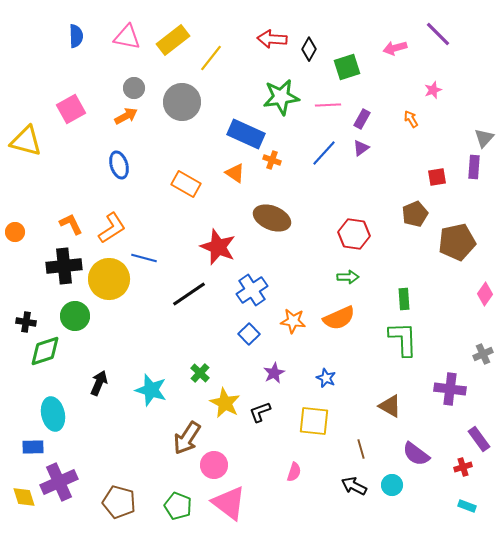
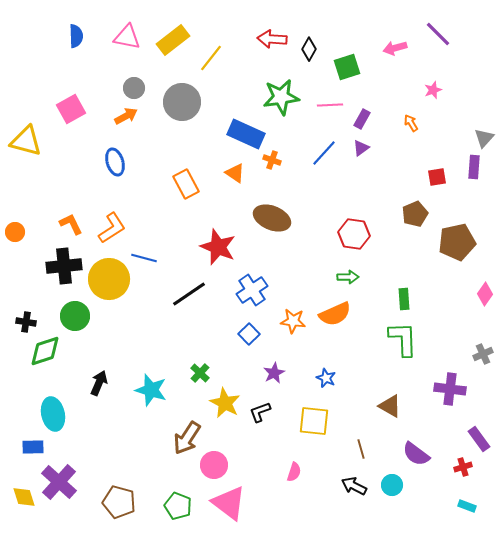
pink line at (328, 105): moved 2 px right
orange arrow at (411, 119): moved 4 px down
blue ellipse at (119, 165): moved 4 px left, 3 px up
orange rectangle at (186, 184): rotated 32 degrees clockwise
orange semicircle at (339, 318): moved 4 px left, 4 px up
purple cross at (59, 482): rotated 24 degrees counterclockwise
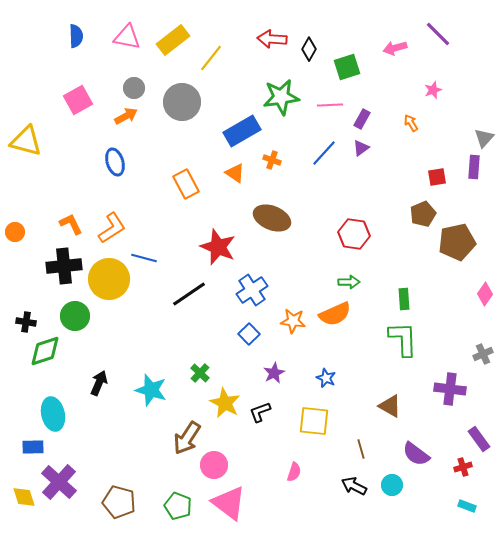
pink square at (71, 109): moved 7 px right, 9 px up
blue rectangle at (246, 134): moved 4 px left, 3 px up; rotated 54 degrees counterclockwise
brown pentagon at (415, 214): moved 8 px right
green arrow at (348, 277): moved 1 px right, 5 px down
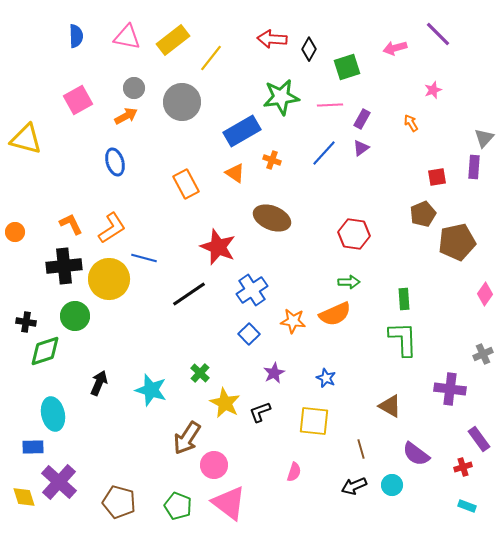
yellow triangle at (26, 141): moved 2 px up
black arrow at (354, 486): rotated 50 degrees counterclockwise
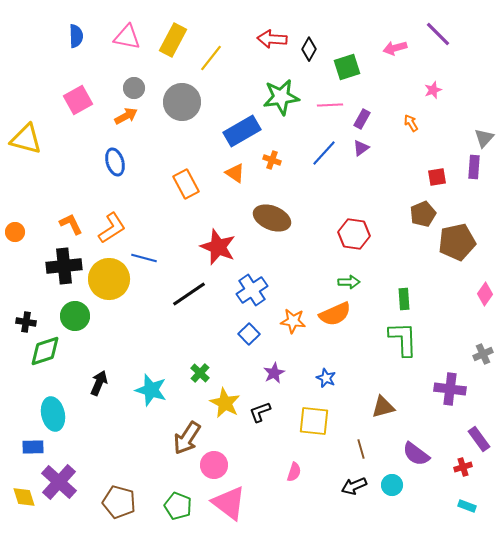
yellow rectangle at (173, 40): rotated 24 degrees counterclockwise
brown triangle at (390, 406): moved 7 px left, 1 px down; rotated 45 degrees counterclockwise
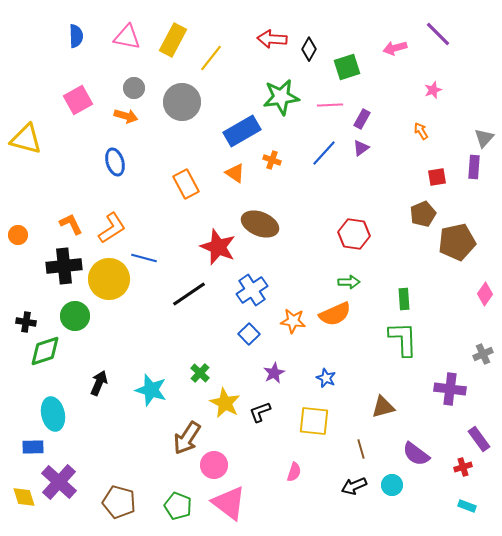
orange arrow at (126, 116): rotated 45 degrees clockwise
orange arrow at (411, 123): moved 10 px right, 8 px down
brown ellipse at (272, 218): moved 12 px left, 6 px down
orange circle at (15, 232): moved 3 px right, 3 px down
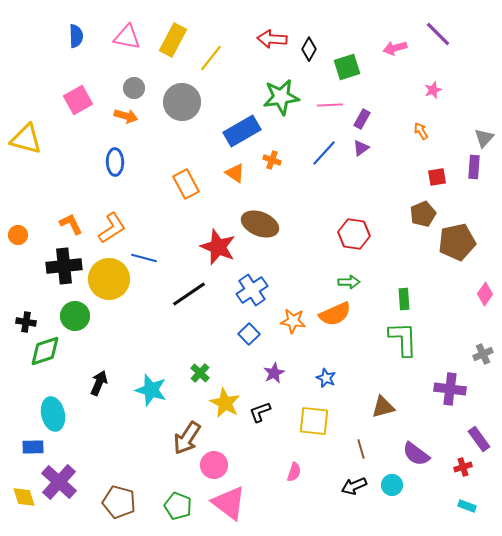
blue ellipse at (115, 162): rotated 16 degrees clockwise
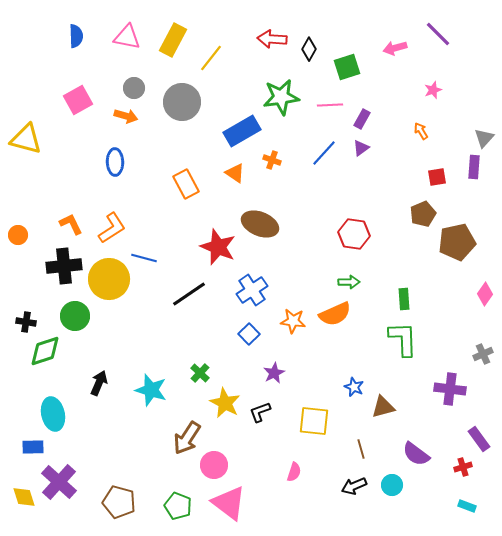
blue star at (326, 378): moved 28 px right, 9 px down
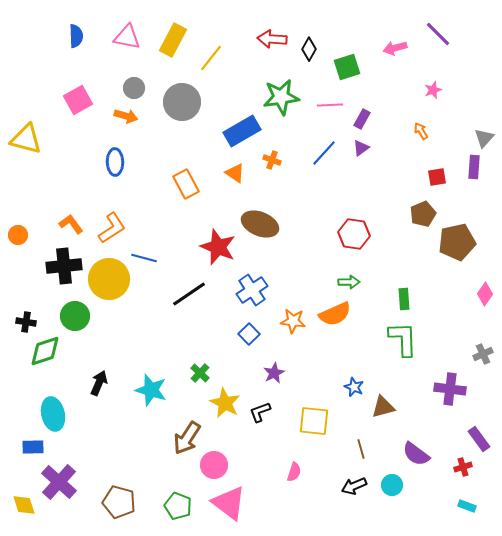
orange L-shape at (71, 224): rotated 10 degrees counterclockwise
yellow diamond at (24, 497): moved 8 px down
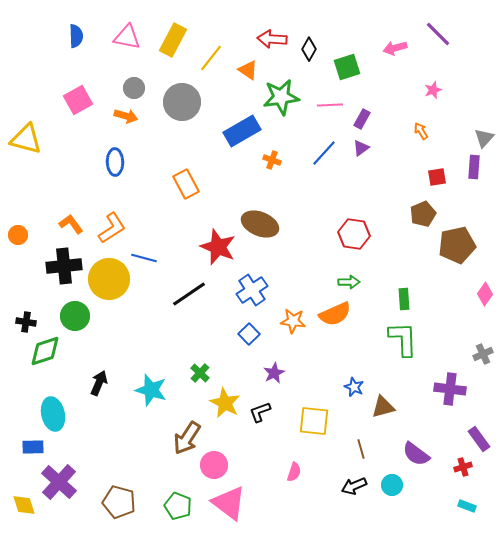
orange triangle at (235, 173): moved 13 px right, 103 px up
brown pentagon at (457, 242): moved 3 px down
